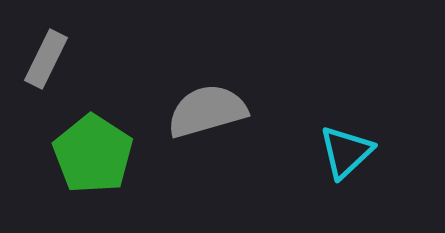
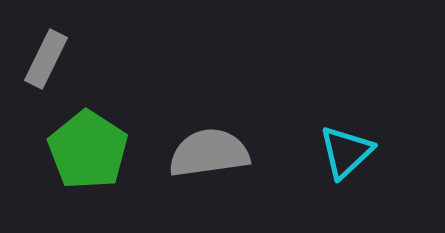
gray semicircle: moved 2 px right, 42 px down; rotated 8 degrees clockwise
green pentagon: moved 5 px left, 4 px up
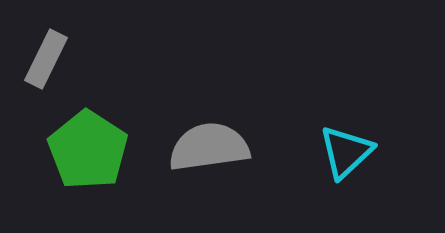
gray semicircle: moved 6 px up
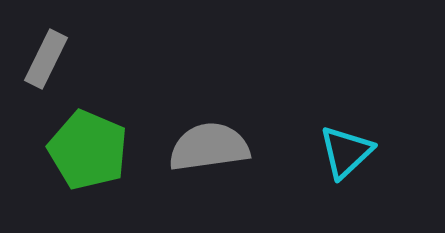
green pentagon: rotated 10 degrees counterclockwise
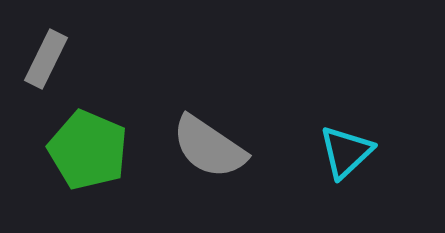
gray semicircle: rotated 138 degrees counterclockwise
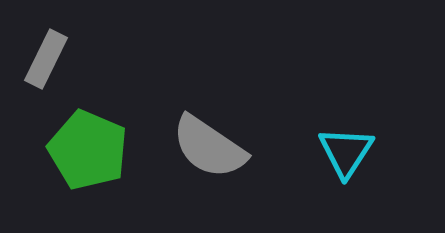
cyan triangle: rotated 14 degrees counterclockwise
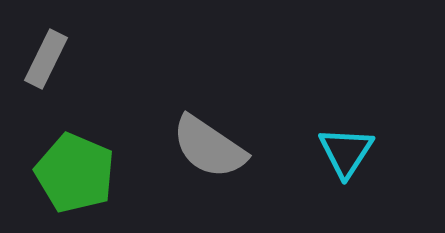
green pentagon: moved 13 px left, 23 px down
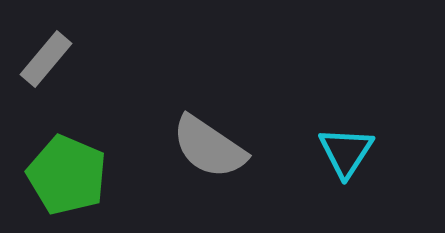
gray rectangle: rotated 14 degrees clockwise
green pentagon: moved 8 px left, 2 px down
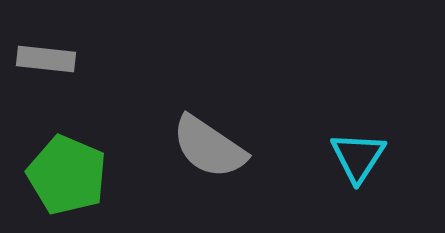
gray rectangle: rotated 56 degrees clockwise
cyan triangle: moved 12 px right, 5 px down
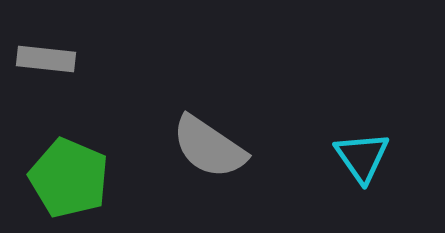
cyan triangle: moved 4 px right; rotated 8 degrees counterclockwise
green pentagon: moved 2 px right, 3 px down
